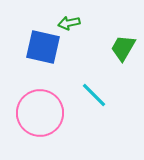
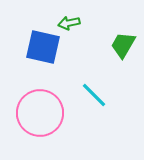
green trapezoid: moved 3 px up
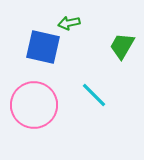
green trapezoid: moved 1 px left, 1 px down
pink circle: moved 6 px left, 8 px up
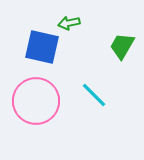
blue square: moved 1 px left
pink circle: moved 2 px right, 4 px up
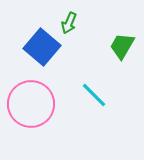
green arrow: rotated 55 degrees counterclockwise
blue square: rotated 27 degrees clockwise
pink circle: moved 5 px left, 3 px down
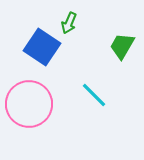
blue square: rotated 6 degrees counterclockwise
pink circle: moved 2 px left
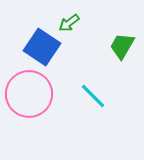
green arrow: rotated 30 degrees clockwise
cyan line: moved 1 px left, 1 px down
pink circle: moved 10 px up
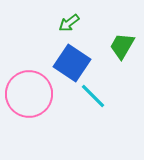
blue square: moved 30 px right, 16 px down
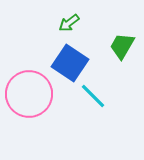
blue square: moved 2 px left
